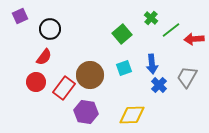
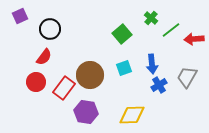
blue cross: rotated 14 degrees clockwise
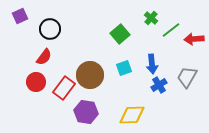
green square: moved 2 px left
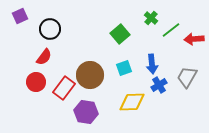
yellow diamond: moved 13 px up
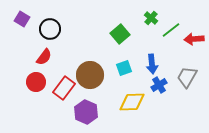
purple square: moved 2 px right, 3 px down; rotated 35 degrees counterclockwise
purple hexagon: rotated 15 degrees clockwise
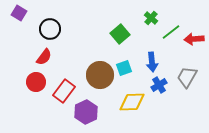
purple square: moved 3 px left, 6 px up
green line: moved 2 px down
blue arrow: moved 2 px up
brown circle: moved 10 px right
red rectangle: moved 3 px down
purple hexagon: rotated 10 degrees clockwise
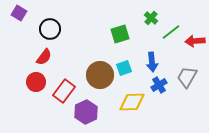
green square: rotated 24 degrees clockwise
red arrow: moved 1 px right, 2 px down
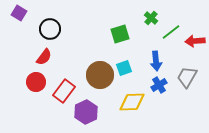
blue arrow: moved 4 px right, 1 px up
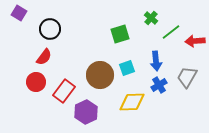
cyan square: moved 3 px right
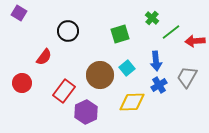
green cross: moved 1 px right
black circle: moved 18 px right, 2 px down
cyan square: rotated 21 degrees counterclockwise
red circle: moved 14 px left, 1 px down
